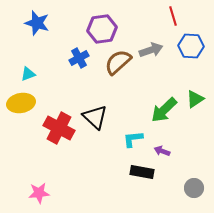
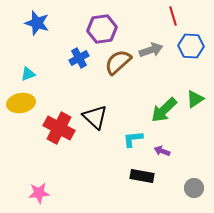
black rectangle: moved 4 px down
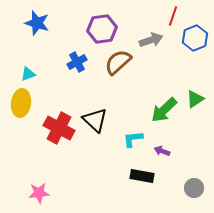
red line: rotated 36 degrees clockwise
blue hexagon: moved 4 px right, 8 px up; rotated 25 degrees counterclockwise
gray arrow: moved 10 px up
blue cross: moved 2 px left, 4 px down
yellow ellipse: rotated 72 degrees counterclockwise
black triangle: moved 3 px down
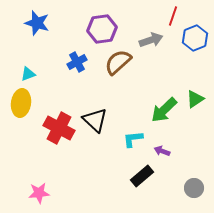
black rectangle: rotated 50 degrees counterclockwise
